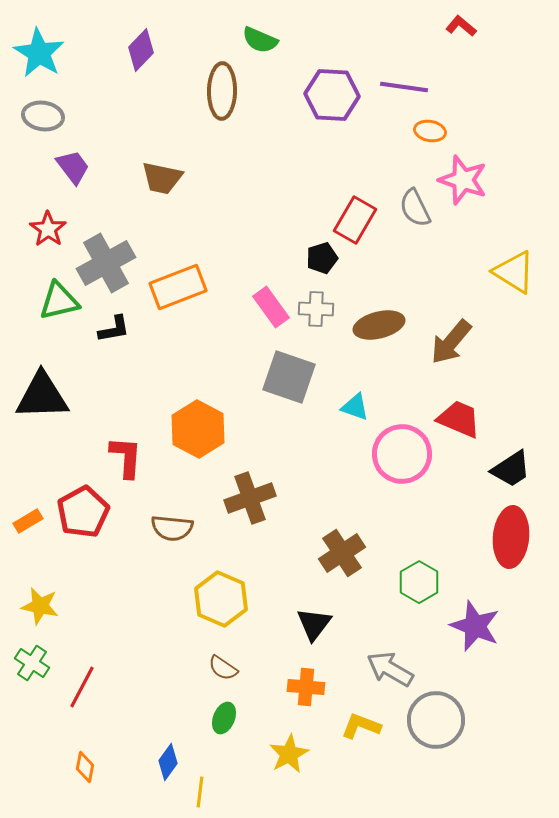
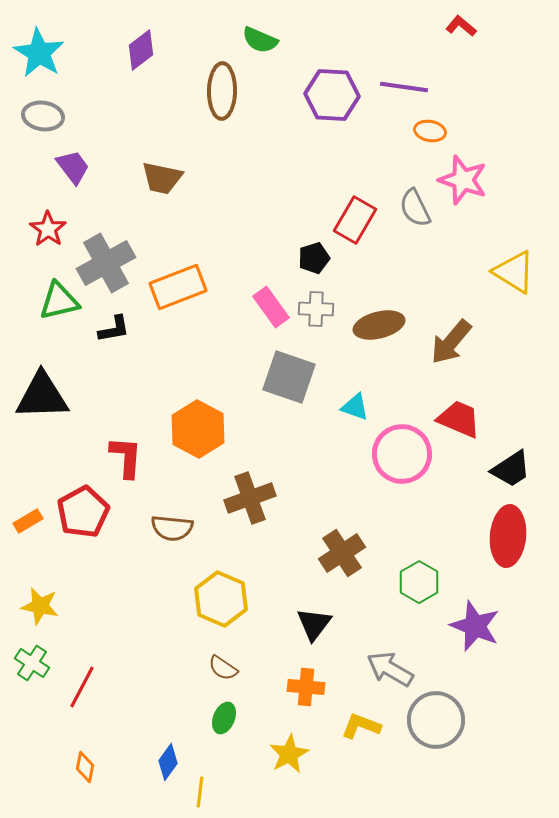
purple diamond at (141, 50): rotated 9 degrees clockwise
black pentagon at (322, 258): moved 8 px left
red ellipse at (511, 537): moved 3 px left, 1 px up
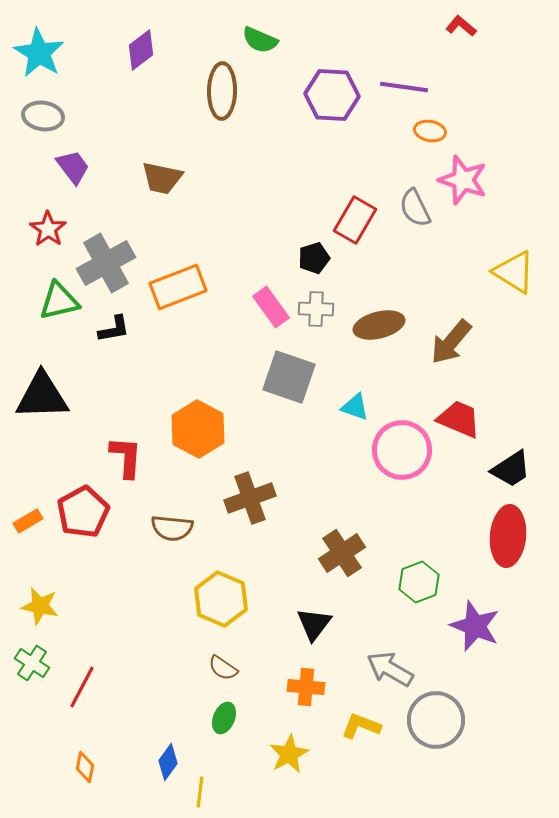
pink circle at (402, 454): moved 4 px up
green hexagon at (419, 582): rotated 9 degrees clockwise
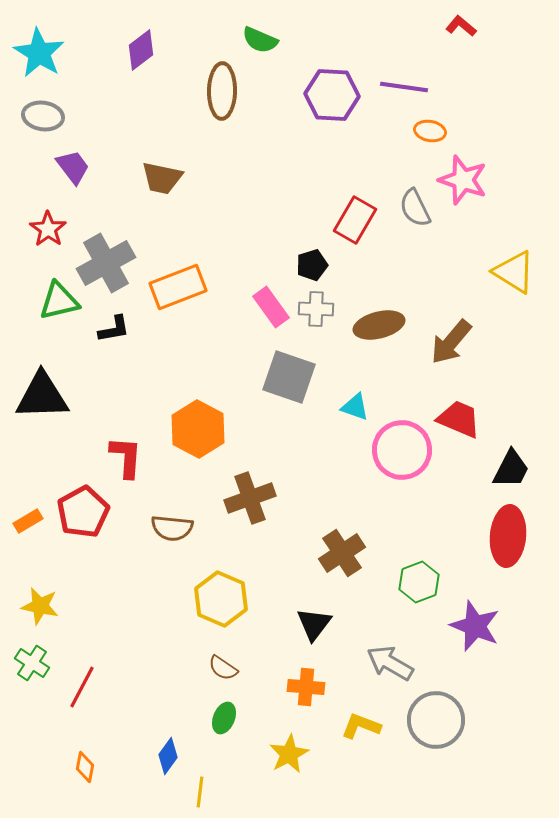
black pentagon at (314, 258): moved 2 px left, 7 px down
black trapezoid at (511, 469): rotated 30 degrees counterclockwise
gray arrow at (390, 669): moved 6 px up
blue diamond at (168, 762): moved 6 px up
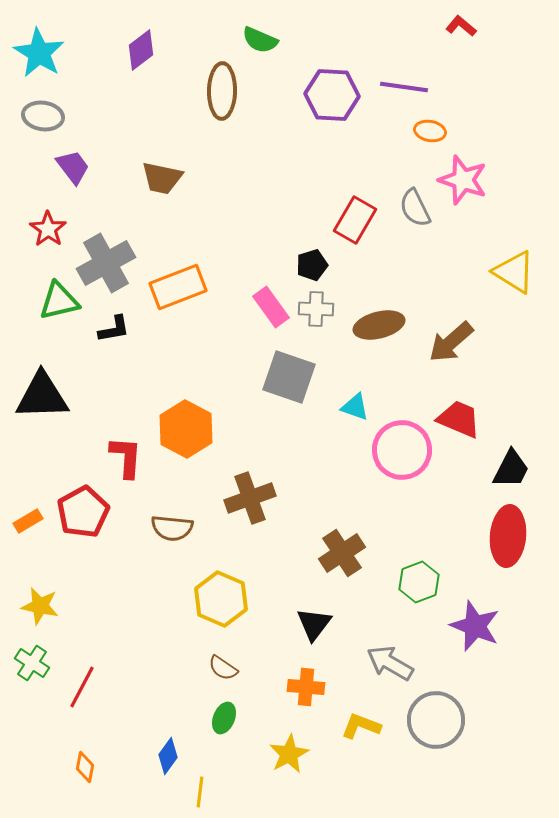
brown arrow at (451, 342): rotated 9 degrees clockwise
orange hexagon at (198, 429): moved 12 px left
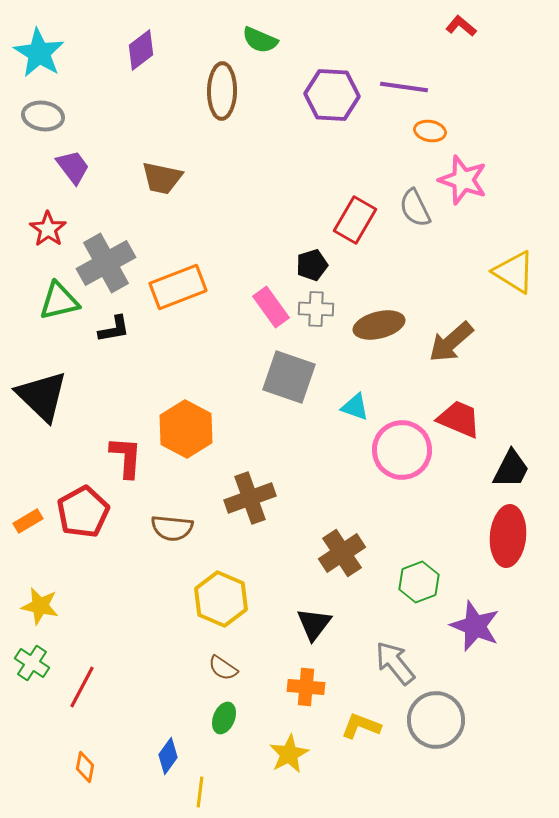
black triangle at (42, 396): rotated 46 degrees clockwise
gray arrow at (390, 663): moved 5 px right; rotated 21 degrees clockwise
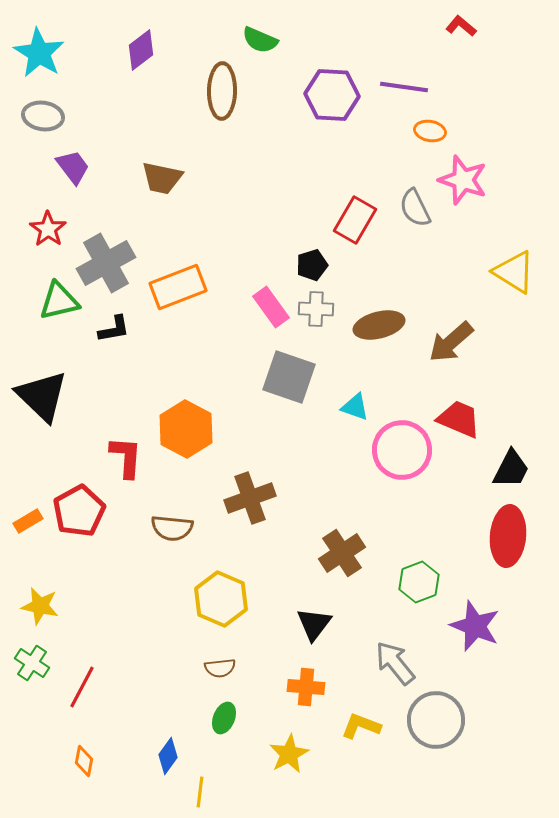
red pentagon at (83, 512): moved 4 px left, 1 px up
brown semicircle at (223, 668): moved 3 px left; rotated 40 degrees counterclockwise
orange diamond at (85, 767): moved 1 px left, 6 px up
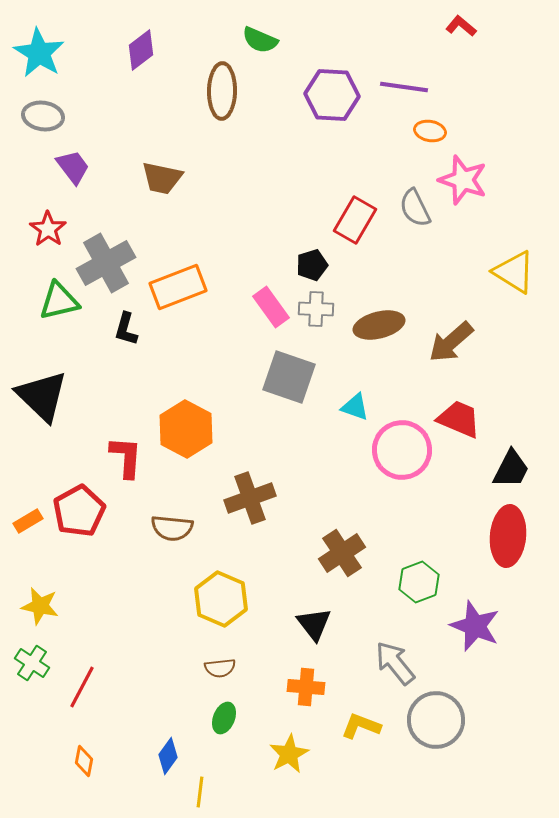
black L-shape at (114, 329): moved 12 px right; rotated 116 degrees clockwise
black triangle at (314, 624): rotated 15 degrees counterclockwise
